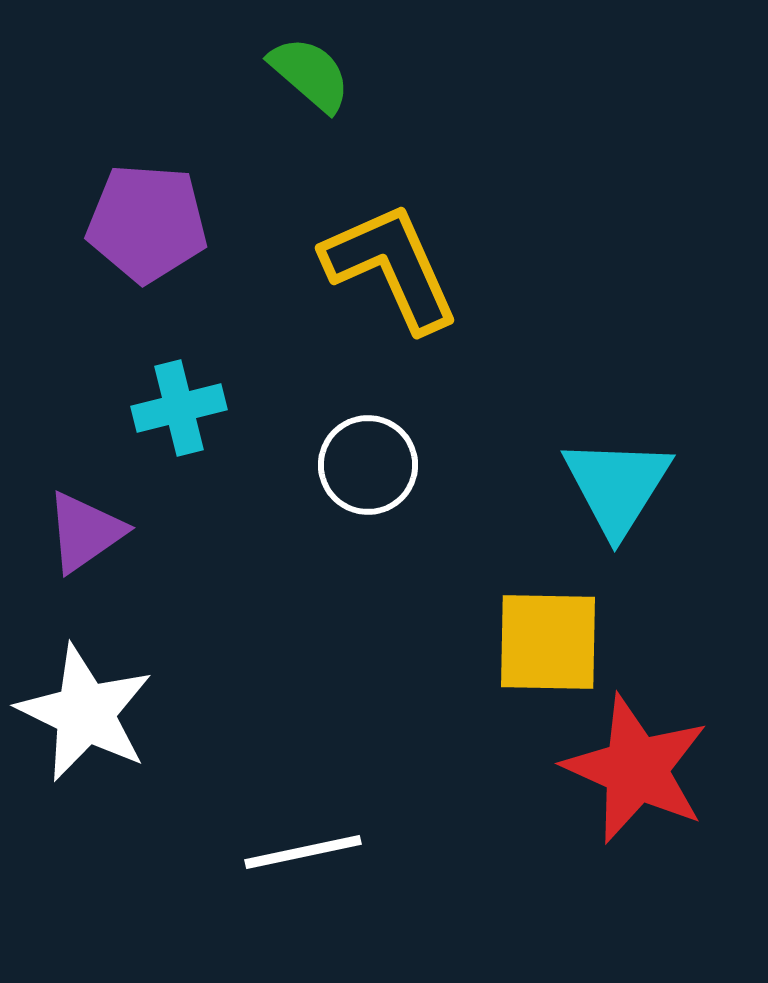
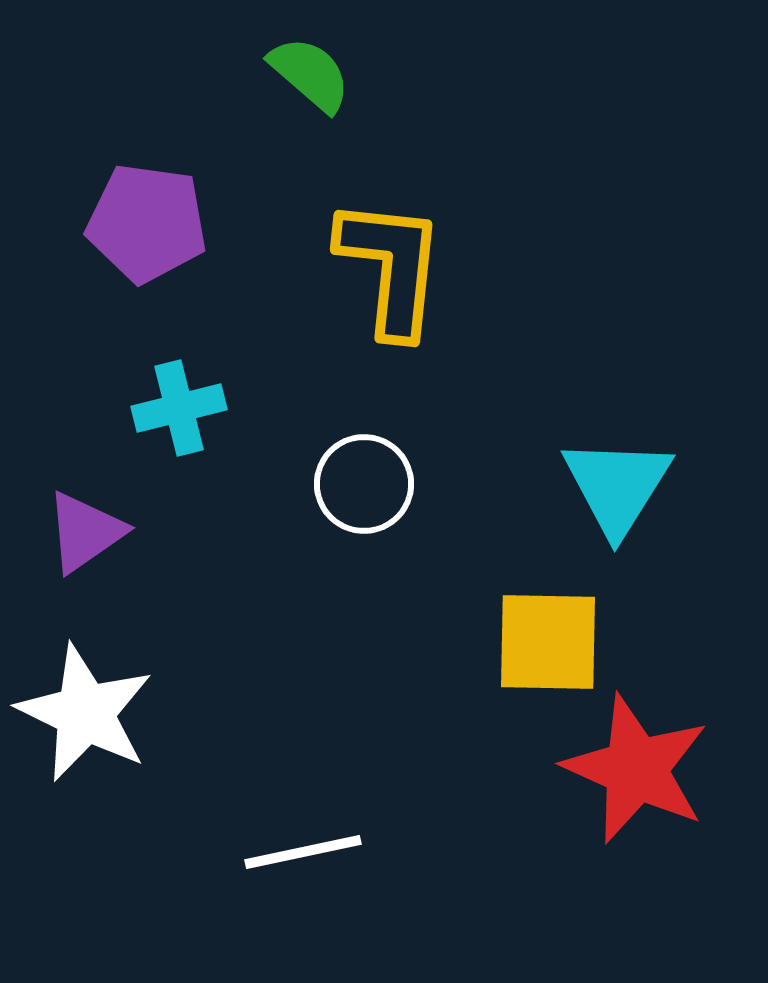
purple pentagon: rotated 4 degrees clockwise
yellow L-shape: rotated 30 degrees clockwise
white circle: moved 4 px left, 19 px down
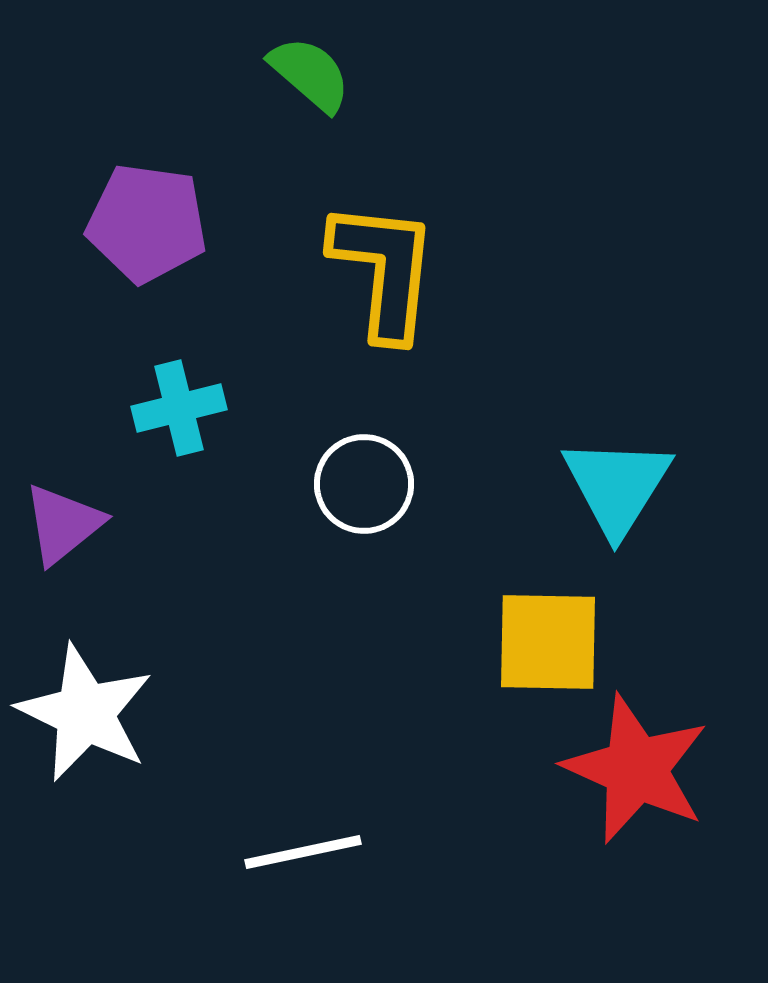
yellow L-shape: moved 7 px left, 3 px down
purple triangle: moved 22 px left, 8 px up; rotated 4 degrees counterclockwise
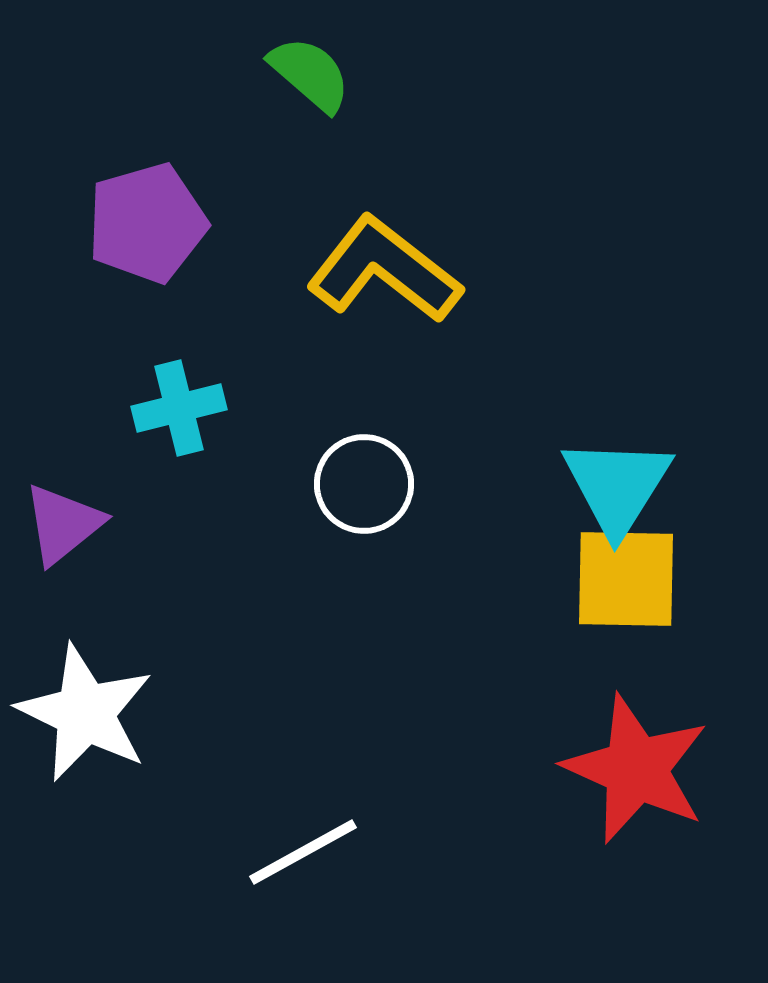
purple pentagon: rotated 24 degrees counterclockwise
yellow L-shape: rotated 58 degrees counterclockwise
yellow square: moved 78 px right, 63 px up
white line: rotated 17 degrees counterclockwise
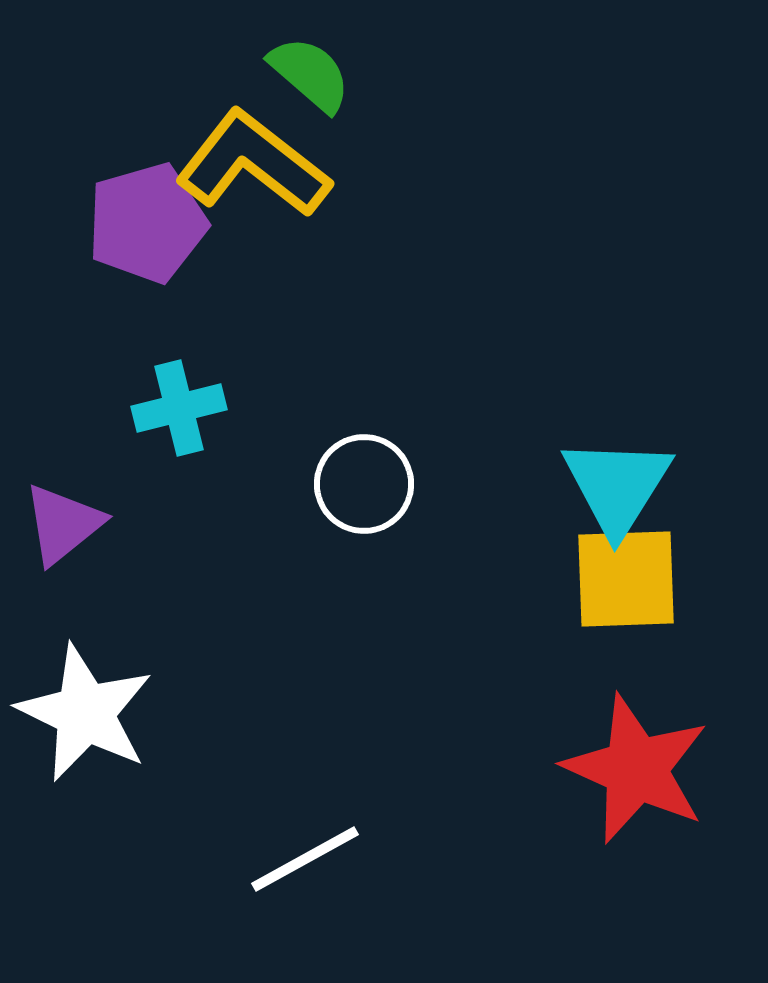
yellow L-shape: moved 131 px left, 106 px up
yellow square: rotated 3 degrees counterclockwise
white line: moved 2 px right, 7 px down
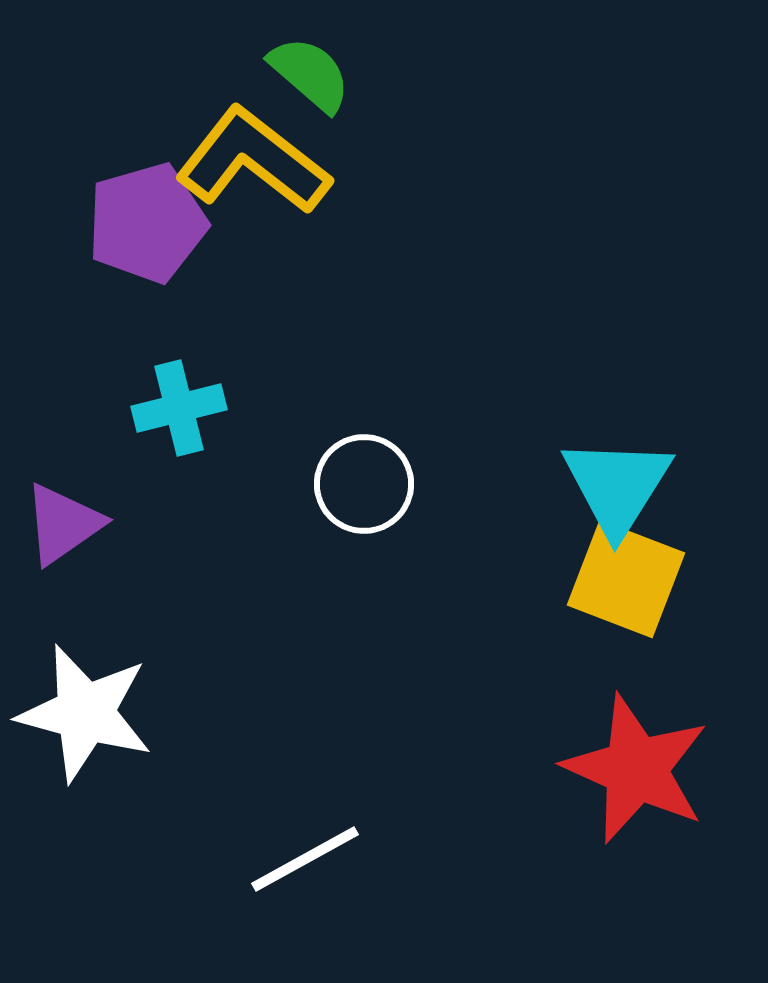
yellow L-shape: moved 3 px up
purple triangle: rotated 4 degrees clockwise
yellow square: rotated 23 degrees clockwise
white star: rotated 11 degrees counterclockwise
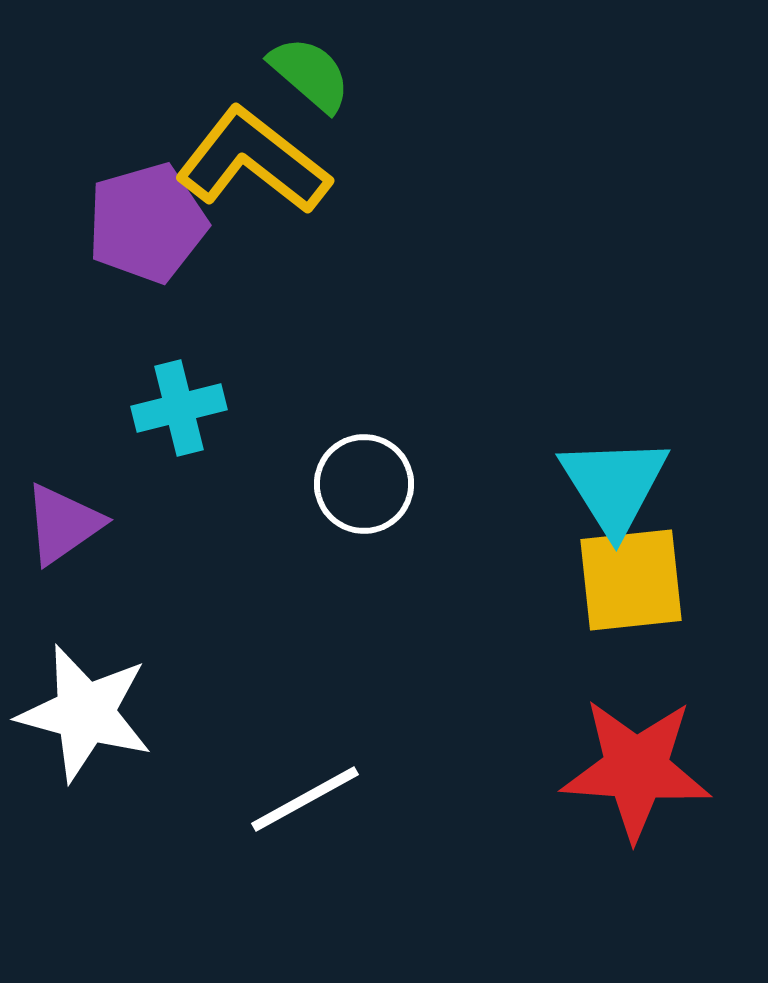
cyan triangle: moved 3 px left, 1 px up; rotated 4 degrees counterclockwise
yellow square: moved 5 px right, 1 px down; rotated 27 degrees counterclockwise
red star: rotated 20 degrees counterclockwise
white line: moved 60 px up
